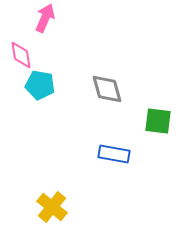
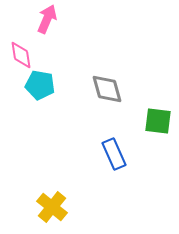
pink arrow: moved 2 px right, 1 px down
blue rectangle: rotated 56 degrees clockwise
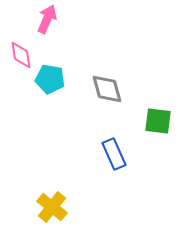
cyan pentagon: moved 10 px right, 6 px up
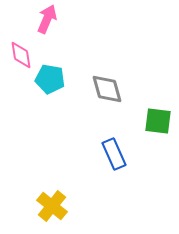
yellow cross: moved 1 px up
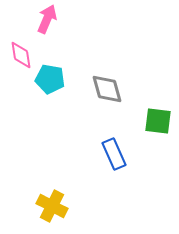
yellow cross: rotated 12 degrees counterclockwise
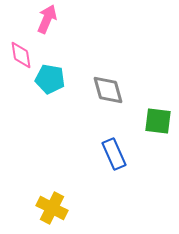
gray diamond: moved 1 px right, 1 px down
yellow cross: moved 2 px down
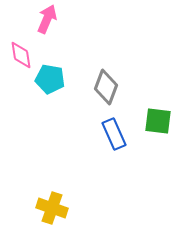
gray diamond: moved 2 px left, 3 px up; rotated 36 degrees clockwise
blue rectangle: moved 20 px up
yellow cross: rotated 8 degrees counterclockwise
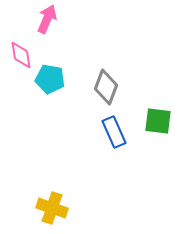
blue rectangle: moved 2 px up
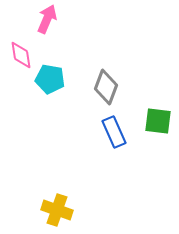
yellow cross: moved 5 px right, 2 px down
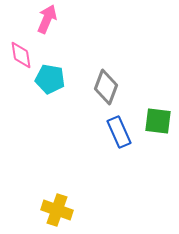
blue rectangle: moved 5 px right
